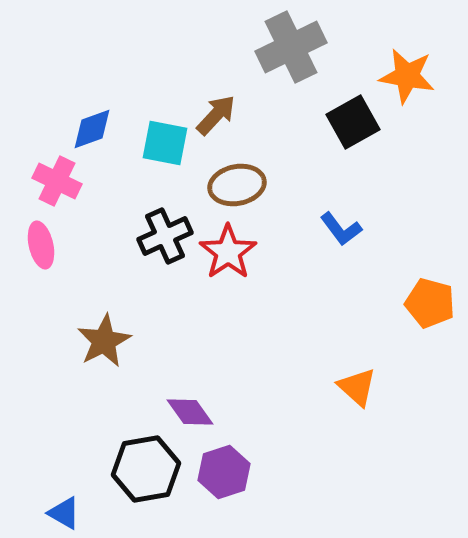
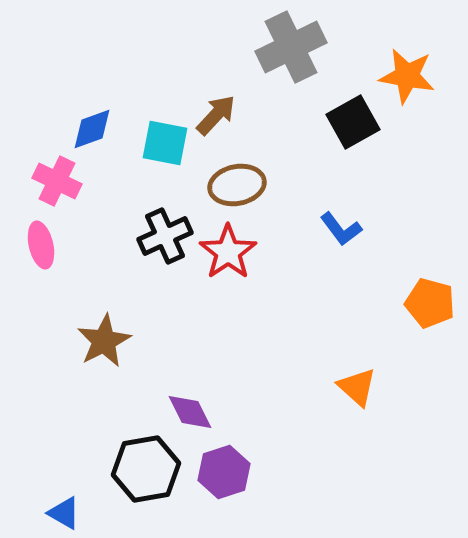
purple diamond: rotated 9 degrees clockwise
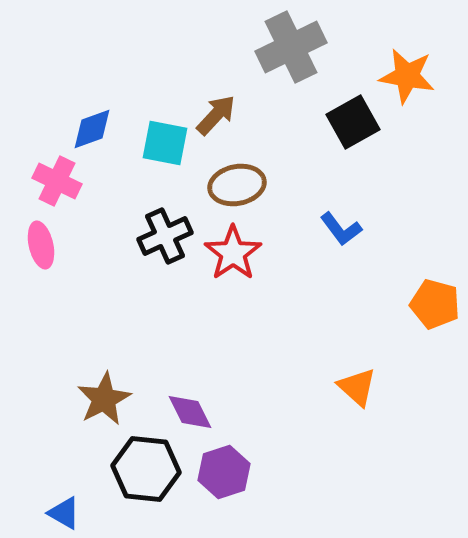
red star: moved 5 px right, 1 px down
orange pentagon: moved 5 px right, 1 px down
brown star: moved 58 px down
black hexagon: rotated 16 degrees clockwise
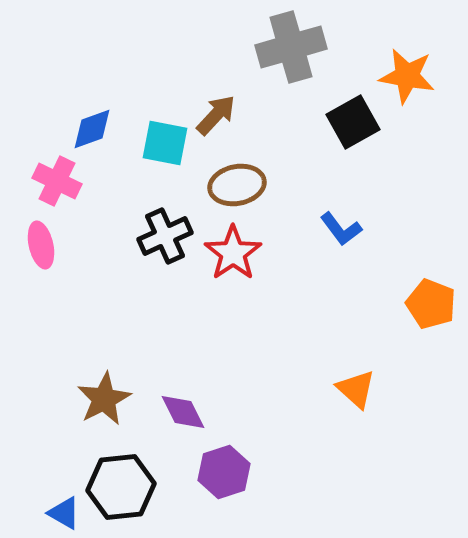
gray cross: rotated 10 degrees clockwise
orange pentagon: moved 4 px left; rotated 6 degrees clockwise
orange triangle: moved 1 px left, 2 px down
purple diamond: moved 7 px left
black hexagon: moved 25 px left, 18 px down; rotated 12 degrees counterclockwise
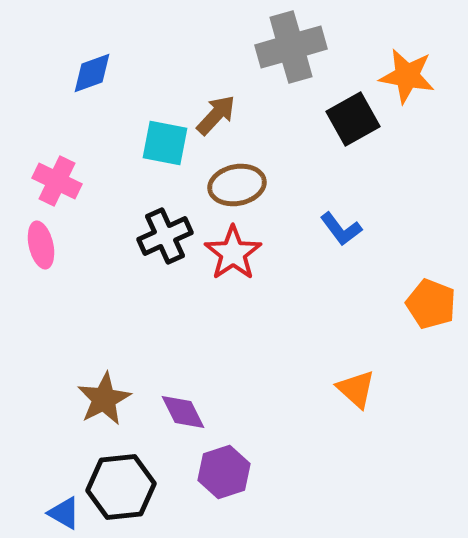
black square: moved 3 px up
blue diamond: moved 56 px up
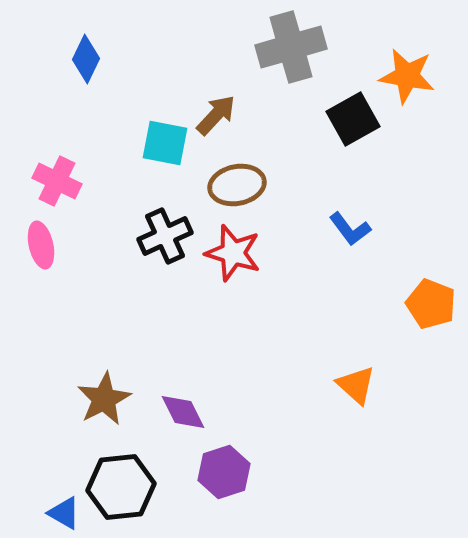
blue diamond: moved 6 px left, 14 px up; rotated 45 degrees counterclockwise
blue L-shape: moved 9 px right
red star: rotated 20 degrees counterclockwise
orange triangle: moved 4 px up
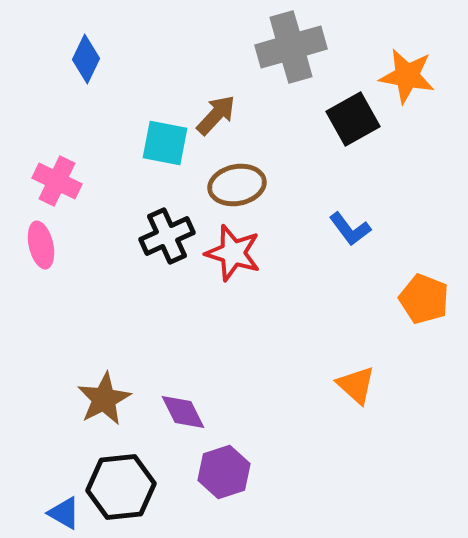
black cross: moved 2 px right
orange pentagon: moved 7 px left, 5 px up
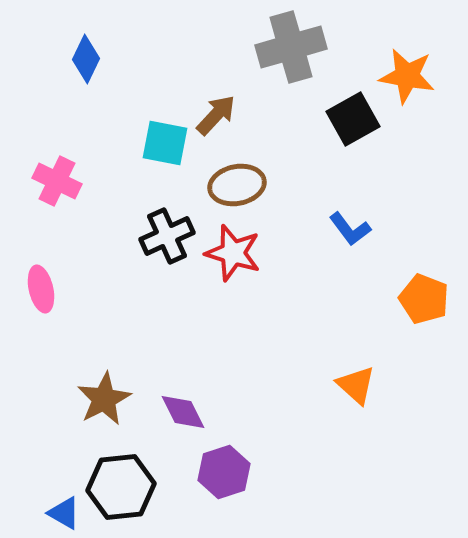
pink ellipse: moved 44 px down
